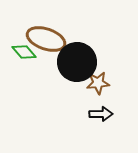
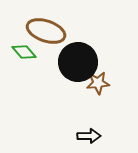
brown ellipse: moved 8 px up
black circle: moved 1 px right
black arrow: moved 12 px left, 22 px down
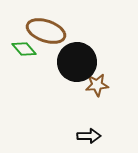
green diamond: moved 3 px up
black circle: moved 1 px left
brown star: moved 1 px left, 2 px down
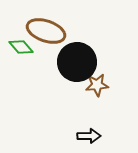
green diamond: moved 3 px left, 2 px up
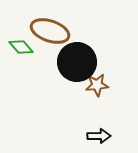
brown ellipse: moved 4 px right
black arrow: moved 10 px right
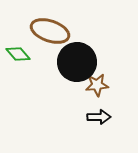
green diamond: moved 3 px left, 7 px down
black arrow: moved 19 px up
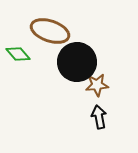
black arrow: rotated 100 degrees counterclockwise
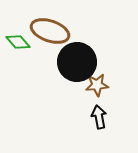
green diamond: moved 12 px up
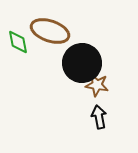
green diamond: rotated 30 degrees clockwise
black circle: moved 5 px right, 1 px down
brown star: rotated 15 degrees clockwise
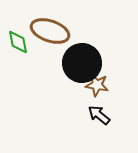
black arrow: moved 2 px up; rotated 40 degrees counterclockwise
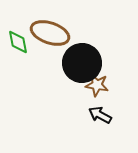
brown ellipse: moved 2 px down
black arrow: moved 1 px right; rotated 10 degrees counterclockwise
